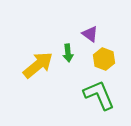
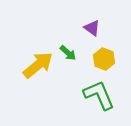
purple triangle: moved 2 px right, 6 px up
green arrow: rotated 42 degrees counterclockwise
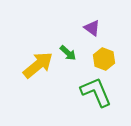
green L-shape: moved 3 px left, 3 px up
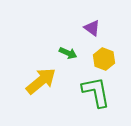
green arrow: rotated 18 degrees counterclockwise
yellow arrow: moved 3 px right, 16 px down
green L-shape: rotated 12 degrees clockwise
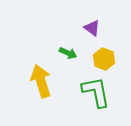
yellow arrow: rotated 68 degrees counterclockwise
